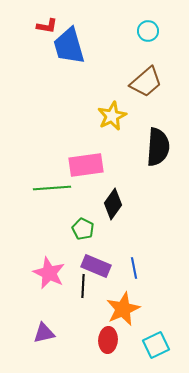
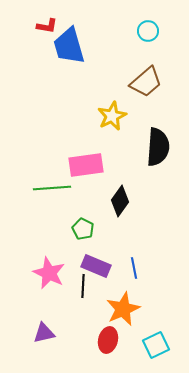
black diamond: moved 7 px right, 3 px up
red ellipse: rotated 10 degrees clockwise
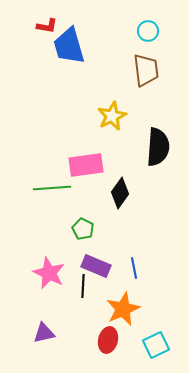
brown trapezoid: moved 12 px up; rotated 56 degrees counterclockwise
black diamond: moved 8 px up
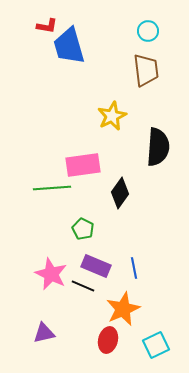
pink rectangle: moved 3 px left
pink star: moved 2 px right, 1 px down
black line: rotated 70 degrees counterclockwise
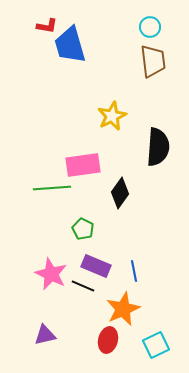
cyan circle: moved 2 px right, 4 px up
blue trapezoid: moved 1 px right, 1 px up
brown trapezoid: moved 7 px right, 9 px up
blue line: moved 3 px down
purple triangle: moved 1 px right, 2 px down
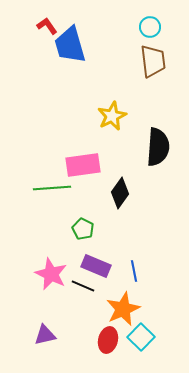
red L-shape: rotated 135 degrees counterclockwise
cyan square: moved 15 px left, 8 px up; rotated 20 degrees counterclockwise
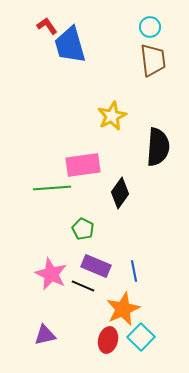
brown trapezoid: moved 1 px up
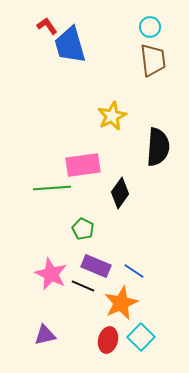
blue line: rotated 45 degrees counterclockwise
orange star: moved 2 px left, 6 px up
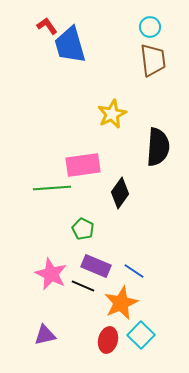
yellow star: moved 2 px up
cyan square: moved 2 px up
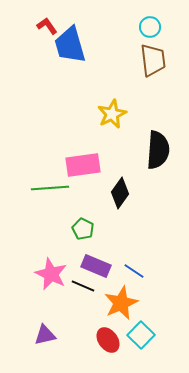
black semicircle: moved 3 px down
green line: moved 2 px left
red ellipse: rotated 50 degrees counterclockwise
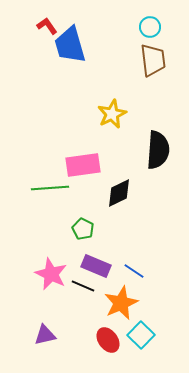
black diamond: moved 1 px left; rotated 28 degrees clockwise
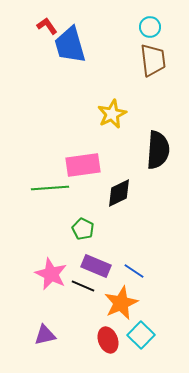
red ellipse: rotated 15 degrees clockwise
